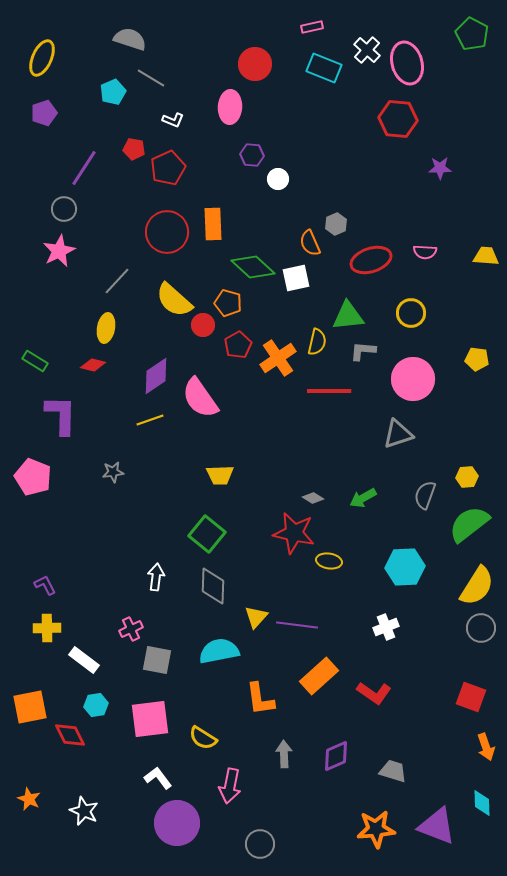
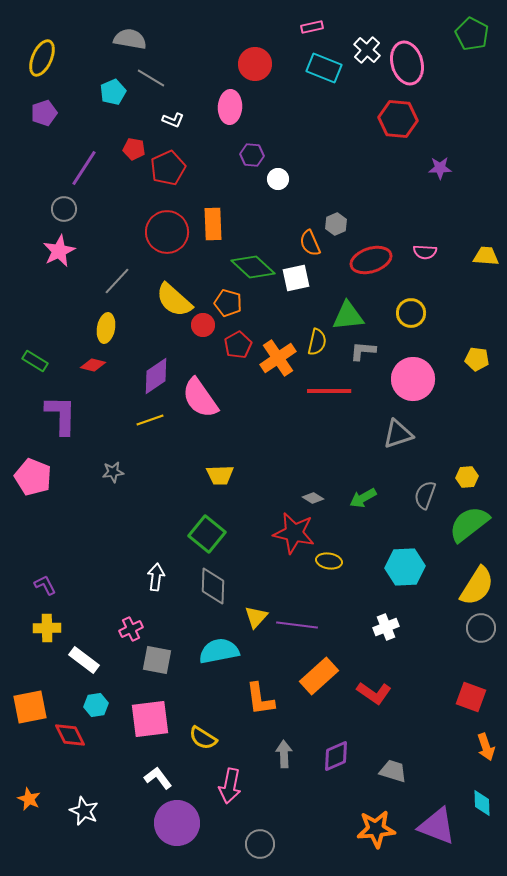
gray semicircle at (130, 39): rotated 8 degrees counterclockwise
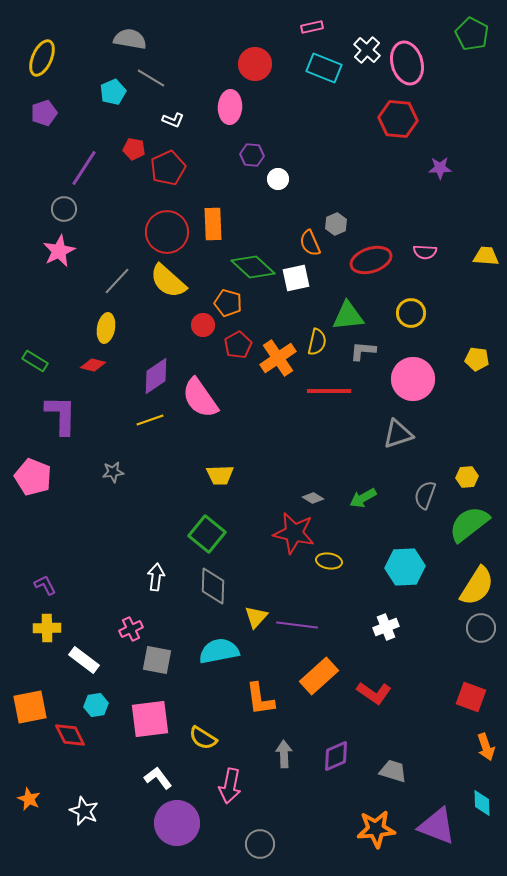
yellow semicircle at (174, 300): moved 6 px left, 19 px up
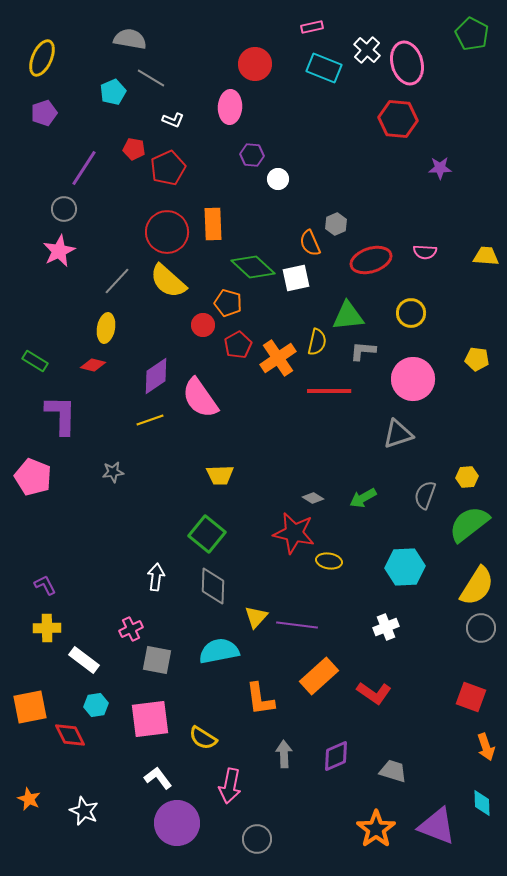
orange star at (376, 829): rotated 30 degrees counterclockwise
gray circle at (260, 844): moved 3 px left, 5 px up
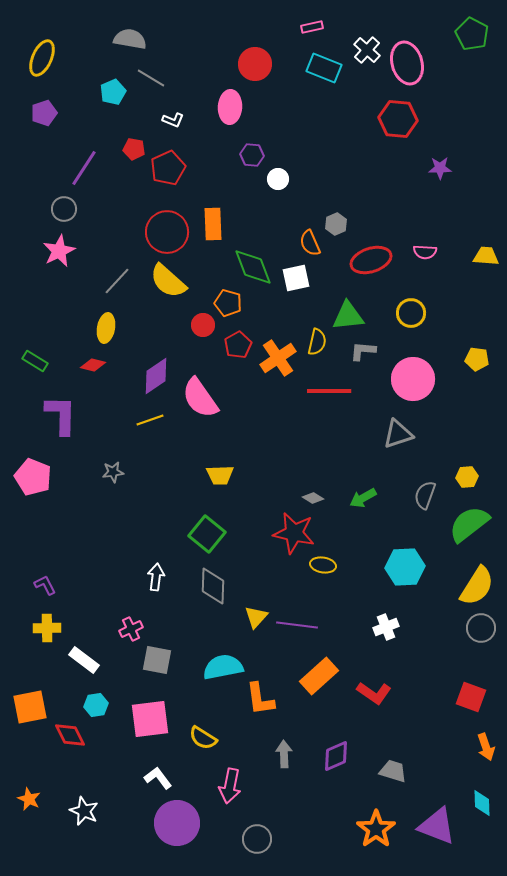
green diamond at (253, 267): rotated 27 degrees clockwise
yellow ellipse at (329, 561): moved 6 px left, 4 px down
cyan semicircle at (219, 651): moved 4 px right, 16 px down
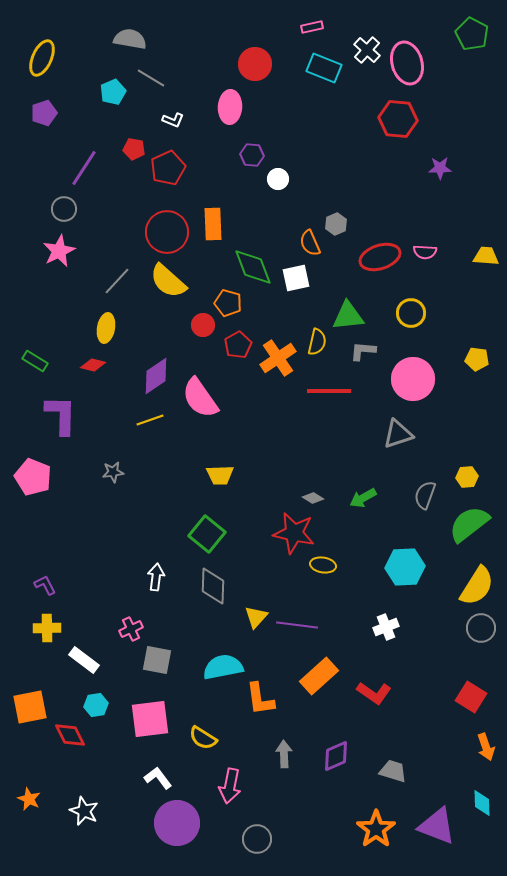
red ellipse at (371, 260): moved 9 px right, 3 px up
red square at (471, 697): rotated 12 degrees clockwise
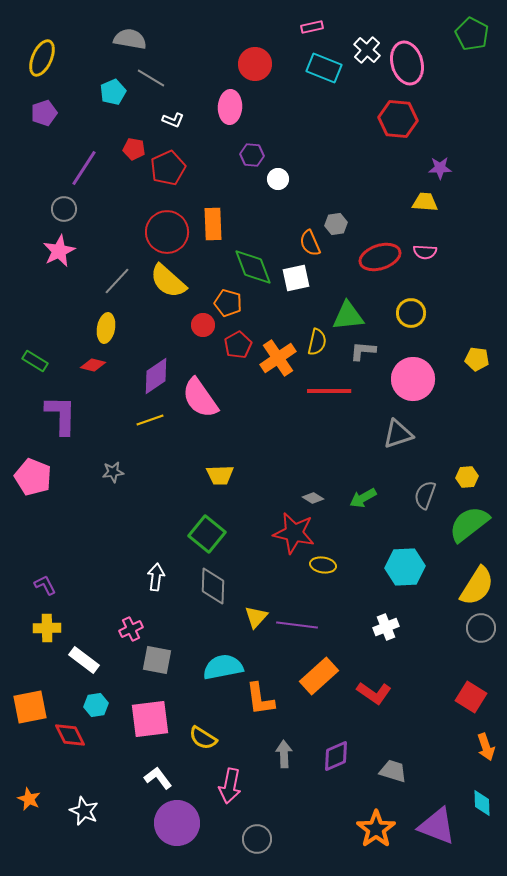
gray hexagon at (336, 224): rotated 15 degrees clockwise
yellow trapezoid at (486, 256): moved 61 px left, 54 px up
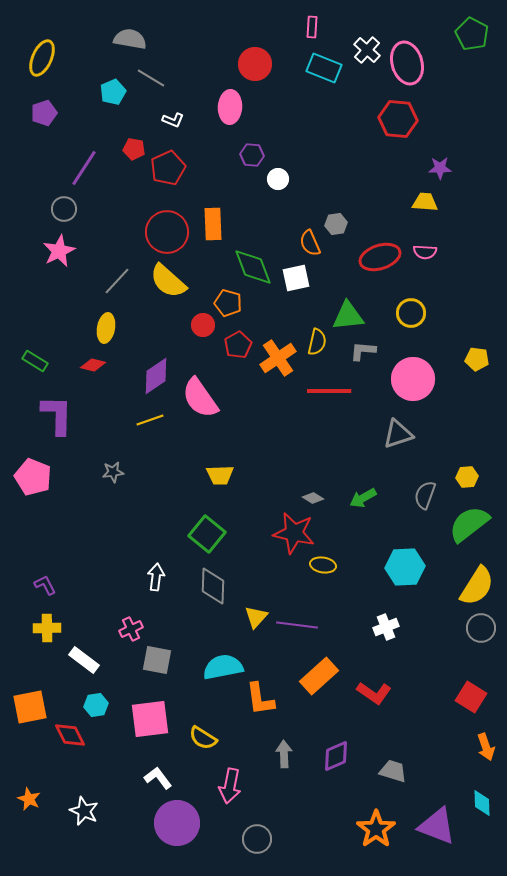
pink rectangle at (312, 27): rotated 75 degrees counterclockwise
purple L-shape at (61, 415): moved 4 px left
